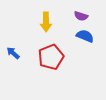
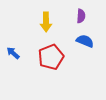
purple semicircle: rotated 104 degrees counterclockwise
blue semicircle: moved 5 px down
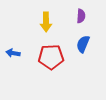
blue semicircle: moved 2 px left, 3 px down; rotated 90 degrees counterclockwise
blue arrow: rotated 32 degrees counterclockwise
red pentagon: rotated 20 degrees clockwise
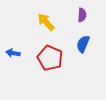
purple semicircle: moved 1 px right, 1 px up
yellow arrow: rotated 138 degrees clockwise
red pentagon: moved 1 px left, 1 px down; rotated 25 degrees clockwise
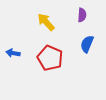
blue semicircle: moved 4 px right
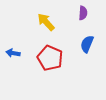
purple semicircle: moved 1 px right, 2 px up
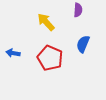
purple semicircle: moved 5 px left, 3 px up
blue semicircle: moved 4 px left
